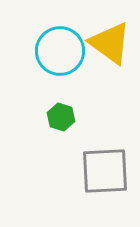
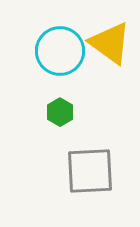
green hexagon: moved 1 px left, 5 px up; rotated 12 degrees clockwise
gray square: moved 15 px left
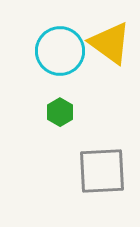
gray square: moved 12 px right
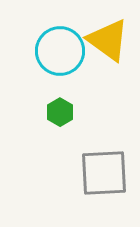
yellow triangle: moved 2 px left, 3 px up
gray square: moved 2 px right, 2 px down
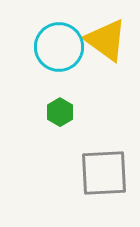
yellow triangle: moved 2 px left
cyan circle: moved 1 px left, 4 px up
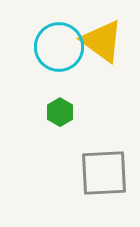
yellow triangle: moved 4 px left, 1 px down
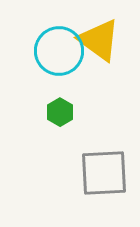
yellow triangle: moved 3 px left, 1 px up
cyan circle: moved 4 px down
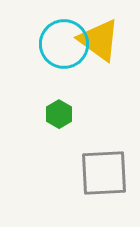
cyan circle: moved 5 px right, 7 px up
green hexagon: moved 1 px left, 2 px down
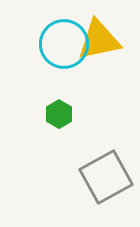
yellow triangle: rotated 48 degrees counterclockwise
gray square: moved 2 px right, 4 px down; rotated 26 degrees counterclockwise
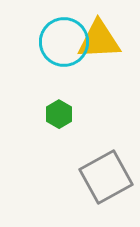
yellow triangle: rotated 9 degrees clockwise
cyan circle: moved 2 px up
